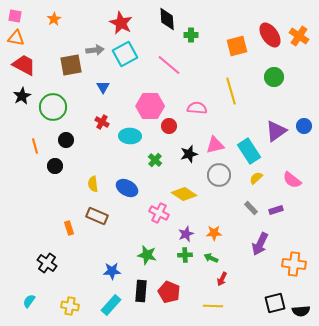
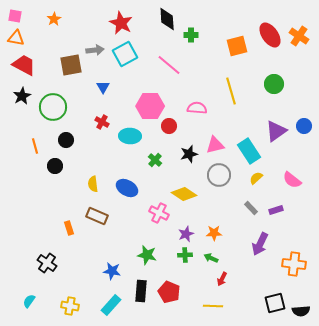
green circle at (274, 77): moved 7 px down
blue star at (112, 271): rotated 12 degrees clockwise
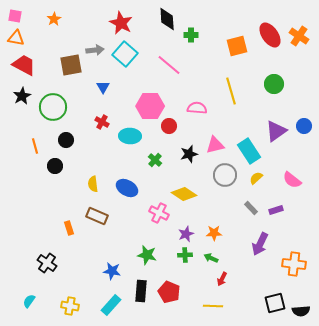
cyan square at (125, 54): rotated 20 degrees counterclockwise
gray circle at (219, 175): moved 6 px right
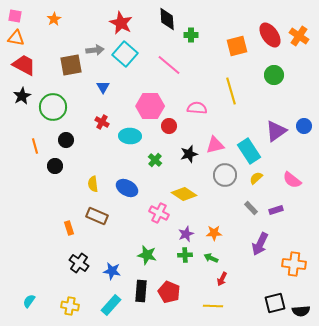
green circle at (274, 84): moved 9 px up
black cross at (47, 263): moved 32 px right
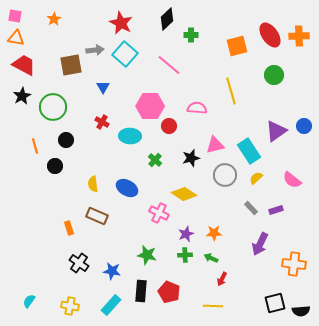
black diamond at (167, 19): rotated 50 degrees clockwise
orange cross at (299, 36): rotated 36 degrees counterclockwise
black star at (189, 154): moved 2 px right, 4 px down
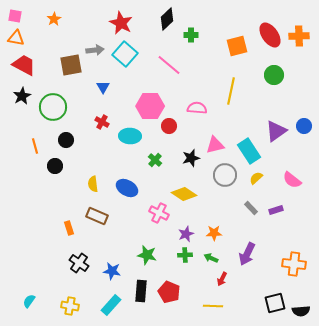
yellow line at (231, 91): rotated 28 degrees clockwise
purple arrow at (260, 244): moved 13 px left, 10 px down
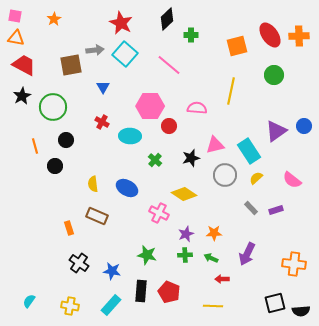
red arrow at (222, 279): rotated 64 degrees clockwise
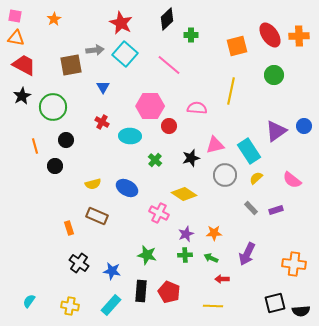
yellow semicircle at (93, 184): rotated 98 degrees counterclockwise
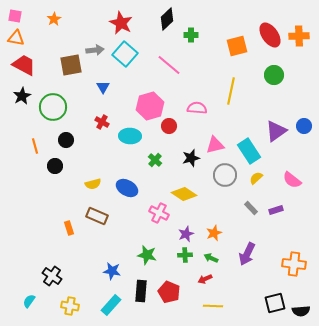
pink hexagon at (150, 106): rotated 16 degrees counterclockwise
orange star at (214, 233): rotated 21 degrees counterclockwise
black cross at (79, 263): moved 27 px left, 13 px down
red arrow at (222, 279): moved 17 px left; rotated 24 degrees counterclockwise
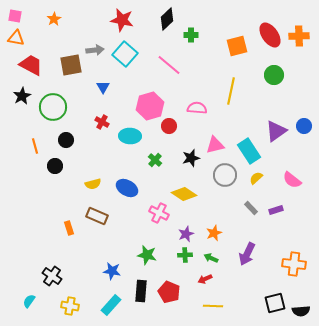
red star at (121, 23): moved 1 px right, 3 px up; rotated 15 degrees counterclockwise
red trapezoid at (24, 65): moved 7 px right
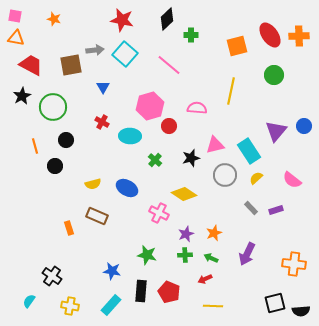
orange star at (54, 19): rotated 24 degrees counterclockwise
purple triangle at (276, 131): rotated 15 degrees counterclockwise
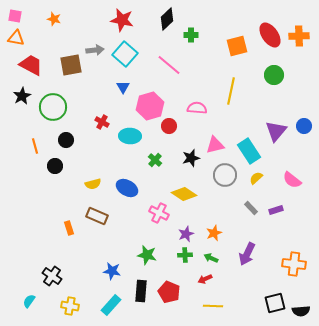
blue triangle at (103, 87): moved 20 px right
